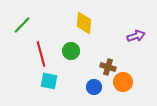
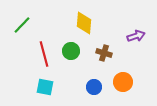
red line: moved 3 px right
brown cross: moved 4 px left, 14 px up
cyan square: moved 4 px left, 6 px down
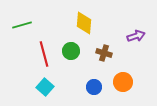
green line: rotated 30 degrees clockwise
cyan square: rotated 30 degrees clockwise
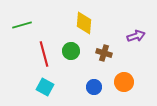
orange circle: moved 1 px right
cyan square: rotated 12 degrees counterclockwise
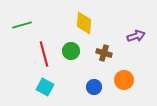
orange circle: moved 2 px up
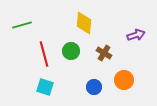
purple arrow: moved 1 px up
brown cross: rotated 14 degrees clockwise
cyan square: rotated 12 degrees counterclockwise
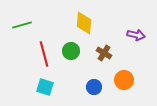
purple arrow: rotated 30 degrees clockwise
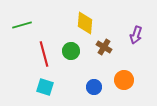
yellow diamond: moved 1 px right
purple arrow: rotated 96 degrees clockwise
brown cross: moved 6 px up
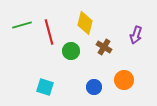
yellow diamond: rotated 10 degrees clockwise
red line: moved 5 px right, 22 px up
